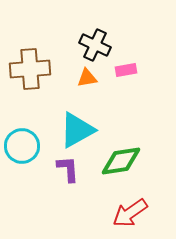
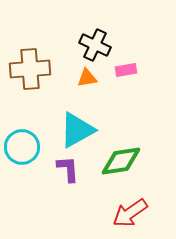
cyan circle: moved 1 px down
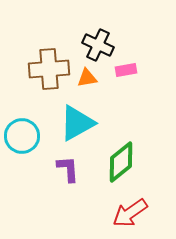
black cross: moved 3 px right
brown cross: moved 19 px right
cyan triangle: moved 7 px up
cyan circle: moved 11 px up
green diamond: moved 1 px down; rotated 30 degrees counterclockwise
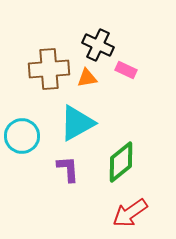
pink rectangle: rotated 35 degrees clockwise
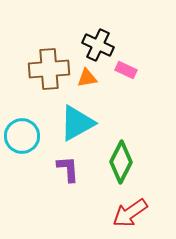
green diamond: rotated 24 degrees counterclockwise
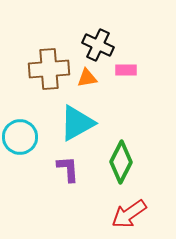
pink rectangle: rotated 25 degrees counterclockwise
cyan circle: moved 2 px left, 1 px down
red arrow: moved 1 px left, 1 px down
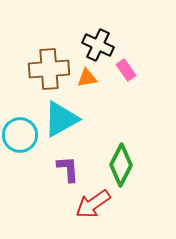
pink rectangle: rotated 55 degrees clockwise
cyan triangle: moved 16 px left, 4 px up
cyan circle: moved 2 px up
green diamond: moved 3 px down
red arrow: moved 36 px left, 10 px up
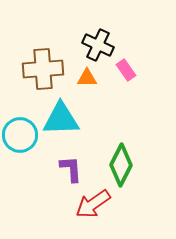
brown cross: moved 6 px left
orange triangle: rotated 10 degrees clockwise
cyan triangle: rotated 27 degrees clockwise
purple L-shape: moved 3 px right
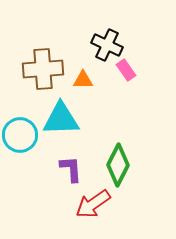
black cross: moved 9 px right
orange triangle: moved 4 px left, 2 px down
green diamond: moved 3 px left
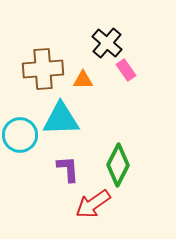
black cross: moved 2 px up; rotated 16 degrees clockwise
purple L-shape: moved 3 px left
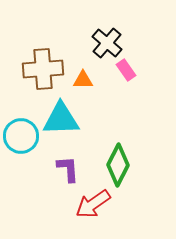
cyan circle: moved 1 px right, 1 px down
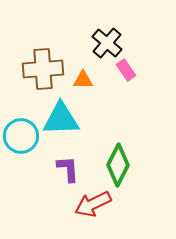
red arrow: rotated 9 degrees clockwise
